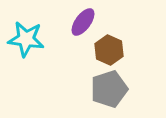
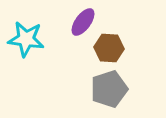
brown hexagon: moved 2 px up; rotated 20 degrees counterclockwise
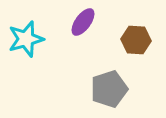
cyan star: rotated 24 degrees counterclockwise
brown hexagon: moved 27 px right, 8 px up
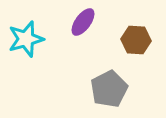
gray pentagon: rotated 9 degrees counterclockwise
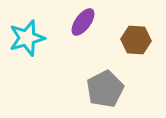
cyan star: moved 1 px right, 1 px up
gray pentagon: moved 4 px left
